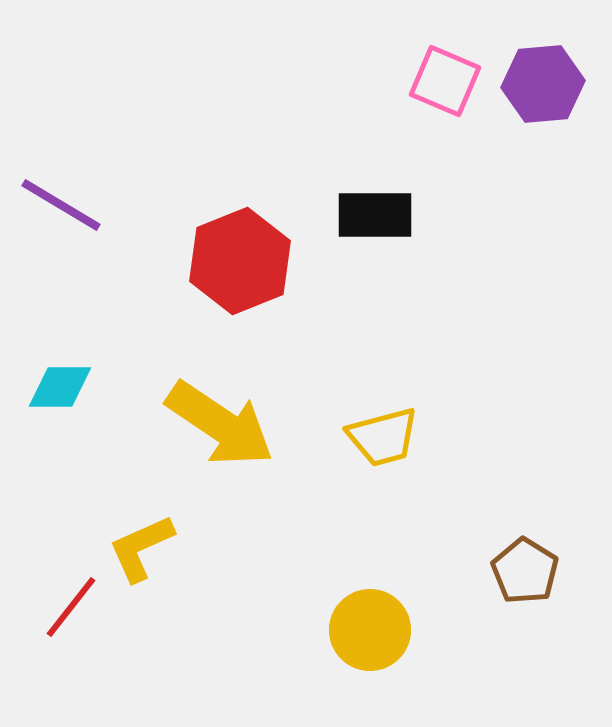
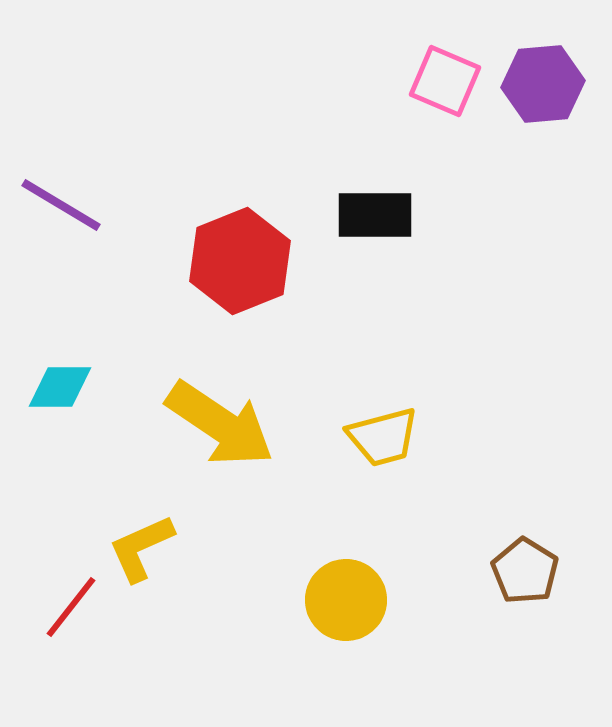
yellow circle: moved 24 px left, 30 px up
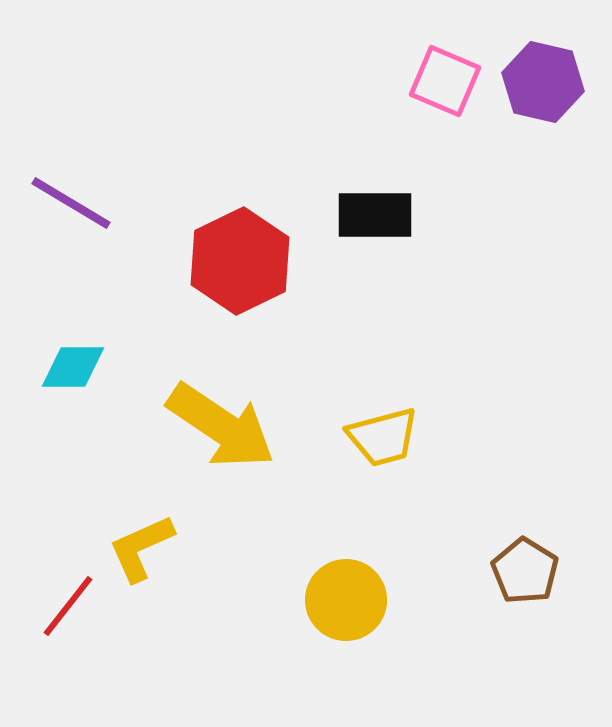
purple hexagon: moved 2 px up; rotated 18 degrees clockwise
purple line: moved 10 px right, 2 px up
red hexagon: rotated 4 degrees counterclockwise
cyan diamond: moved 13 px right, 20 px up
yellow arrow: moved 1 px right, 2 px down
red line: moved 3 px left, 1 px up
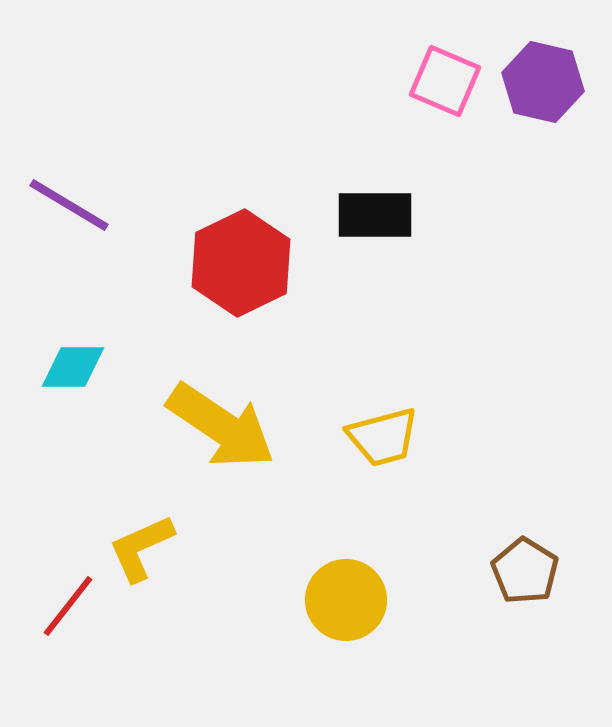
purple line: moved 2 px left, 2 px down
red hexagon: moved 1 px right, 2 px down
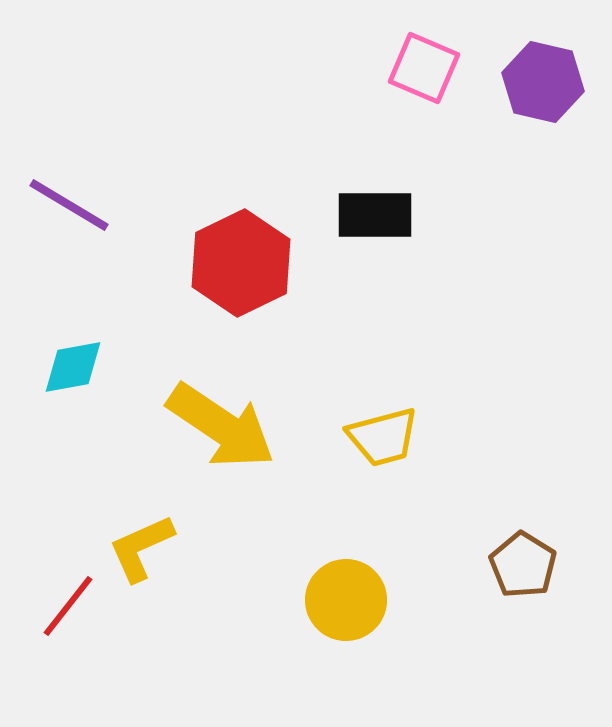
pink square: moved 21 px left, 13 px up
cyan diamond: rotated 10 degrees counterclockwise
brown pentagon: moved 2 px left, 6 px up
